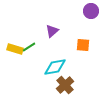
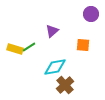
purple circle: moved 3 px down
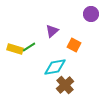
orange square: moved 9 px left; rotated 24 degrees clockwise
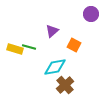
green line: rotated 48 degrees clockwise
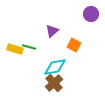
brown cross: moved 11 px left, 2 px up
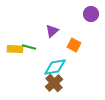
yellow rectangle: rotated 14 degrees counterclockwise
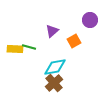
purple circle: moved 1 px left, 6 px down
orange square: moved 4 px up; rotated 32 degrees clockwise
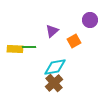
green line: rotated 16 degrees counterclockwise
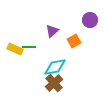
yellow rectangle: rotated 21 degrees clockwise
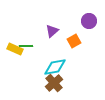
purple circle: moved 1 px left, 1 px down
green line: moved 3 px left, 1 px up
